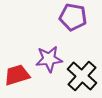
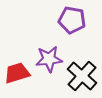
purple pentagon: moved 1 px left, 3 px down
red trapezoid: moved 2 px up
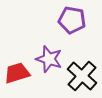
purple star: rotated 24 degrees clockwise
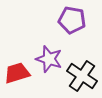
black cross: rotated 8 degrees counterclockwise
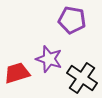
black cross: moved 2 px down
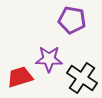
purple star: rotated 16 degrees counterclockwise
red trapezoid: moved 3 px right, 4 px down
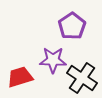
purple pentagon: moved 6 px down; rotated 28 degrees clockwise
purple star: moved 4 px right, 1 px down
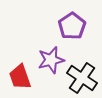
purple star: moved 2 px left; rotated 16 degrees counterclockwise
red trapezoid: rotated 92 degrees counterclockwise
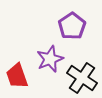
purple star: moved 1 px left, 1 px up; rotated 8 degrees counterclockwise
red trapezoid: moved 3 px left, 1 px up
